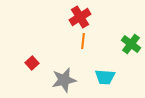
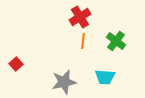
green cross: moved 15 px left, 3 px up
red square: moved 16 px left, 1 px down
gray star: moved 2 px down
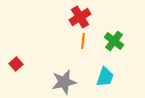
green cross: moved 2 px left
cyan trapezoid: rotated 75 degrees counterclockwise
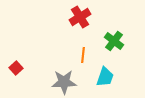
orange line: moved 14 px down
red square: moved 4 px down
gray star: rotated 10 degrees clockwise
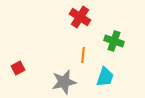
red cross: rotated 25 degrees counterclockwise
green cross: rotated 18 degrees counterclockwise
red square: moved 2 px right; rotated 16 degrees clockwise
gray star: rotated 10 degrees counterclockwise
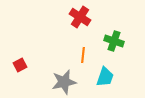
red square: moved 2 px right, 3 px up
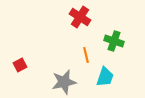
orange line: moved 3 px right; rotated 21 degrees counterclockwise
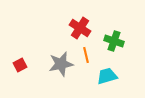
red cross: moved 11 px down
cyan trapezoid: moved 2 px right, 1 px up; rotated 125 degrees counterclockwise
gray star: moved 3 px left, 18 px up
